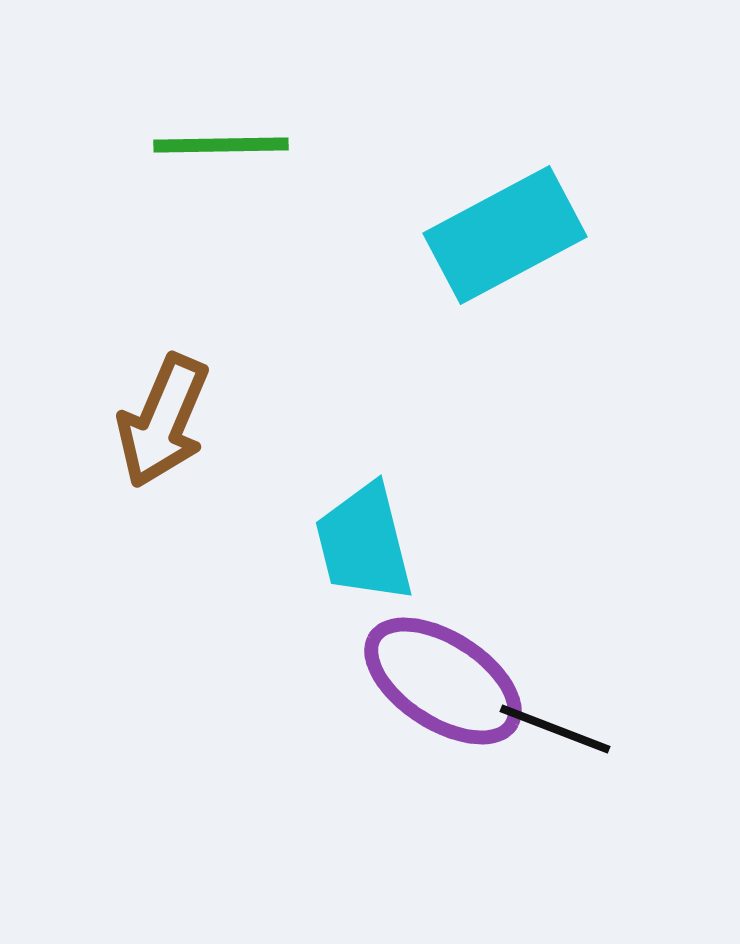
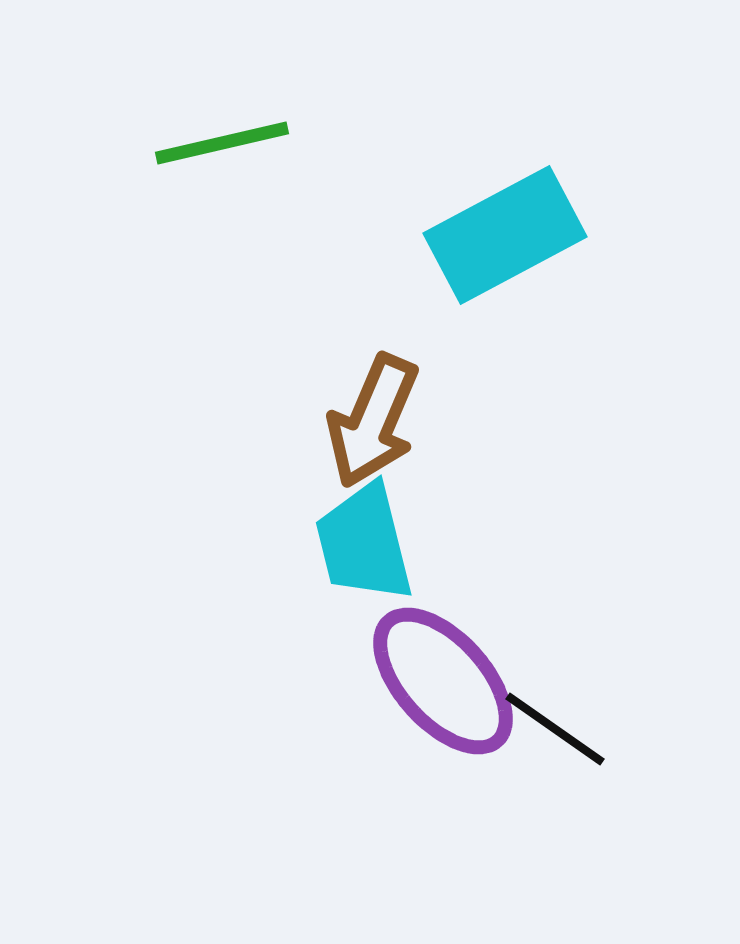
green line: moved 1 px right, 2 px up; rotated 12 degrees counterclockwise
brown arrow: moved 210 px right
purple ellipse: rotated 15 degrees clockwise
black line: rotated 14 degrees clockwise
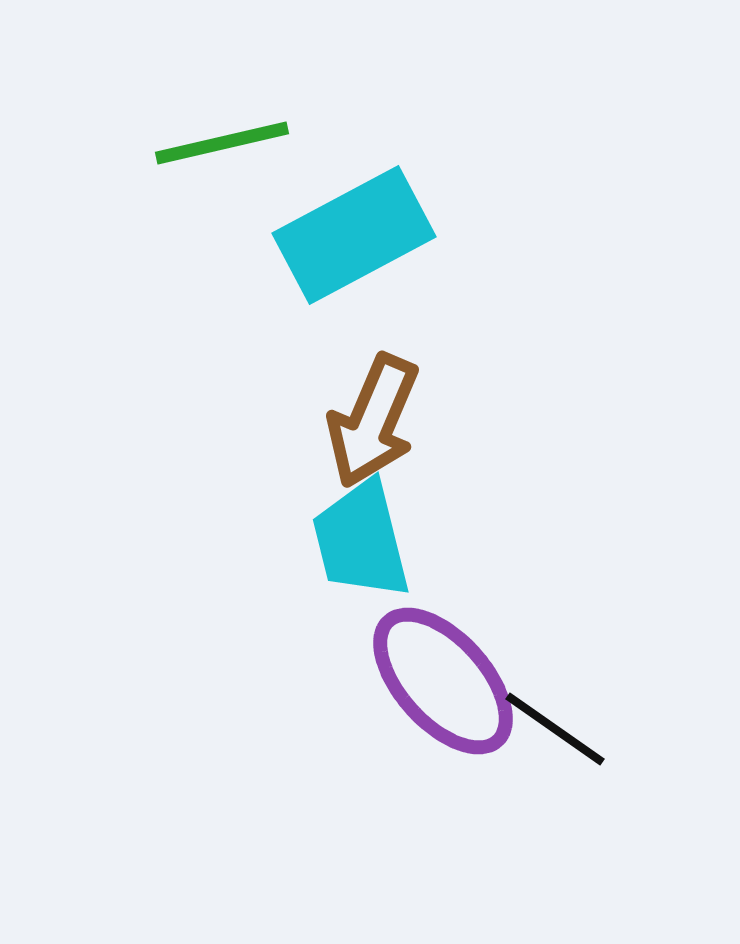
cyan rectangle: moved 151 px left
cyan trapezoid: moved 3 px left, 3 px up
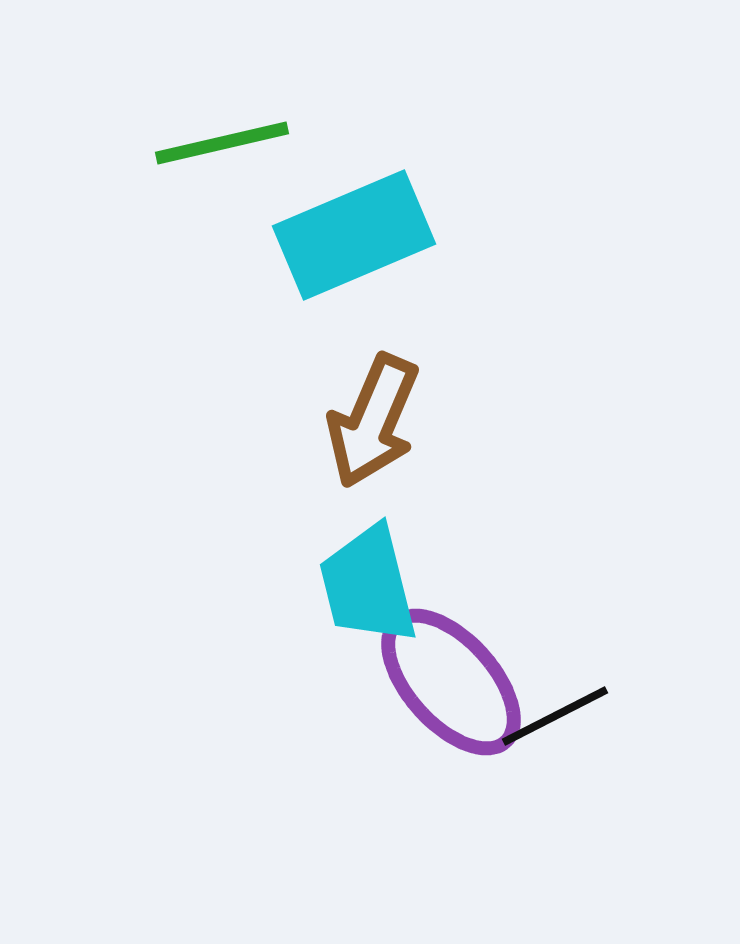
cyan rectangle: rotated 5 degrees clockwise
cyan trapezoid: moved 7 px right, 45 px down
purple ellipse: moved 8 px right, 1 px down
black line: moved 13 px up; rotated 62 degrees counterclockwise
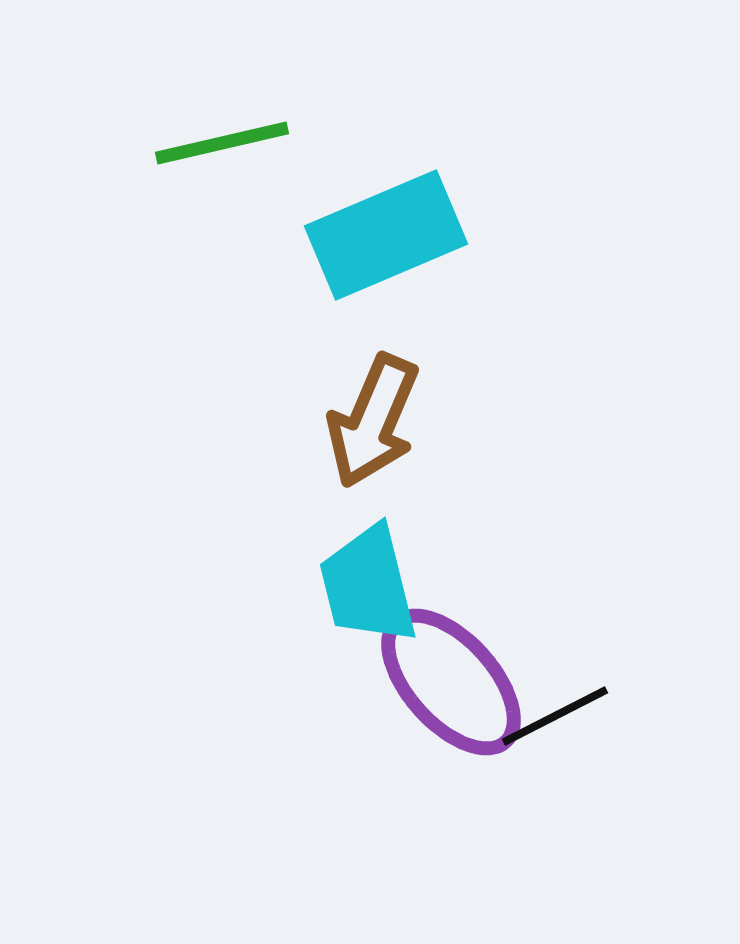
cyan rectangle: moved 32 px right
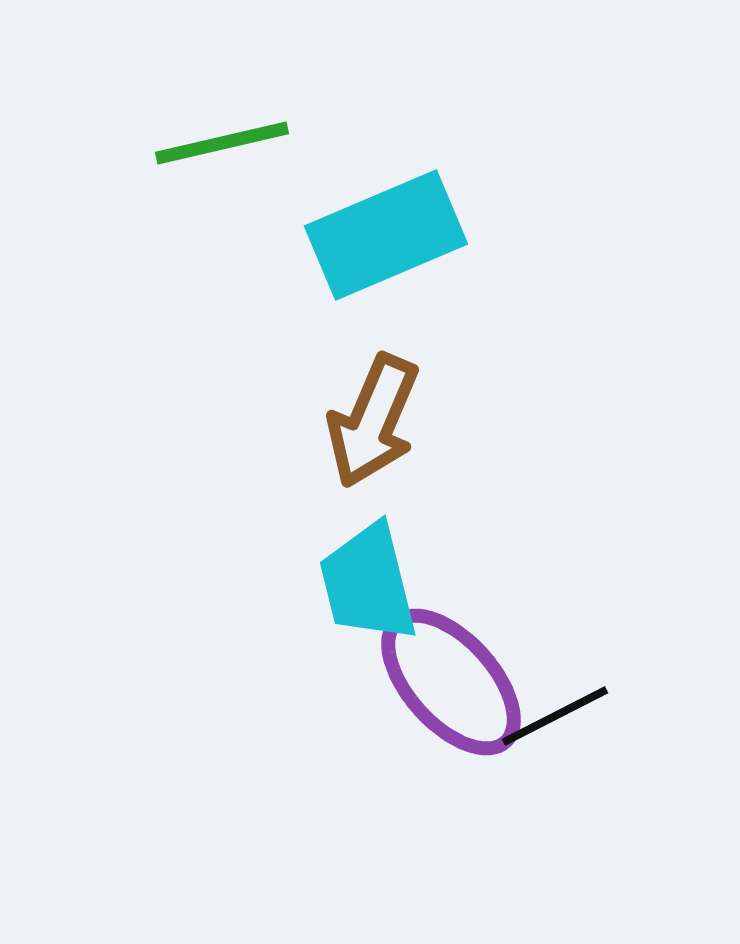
cyan trapezoid: moved 2 px up
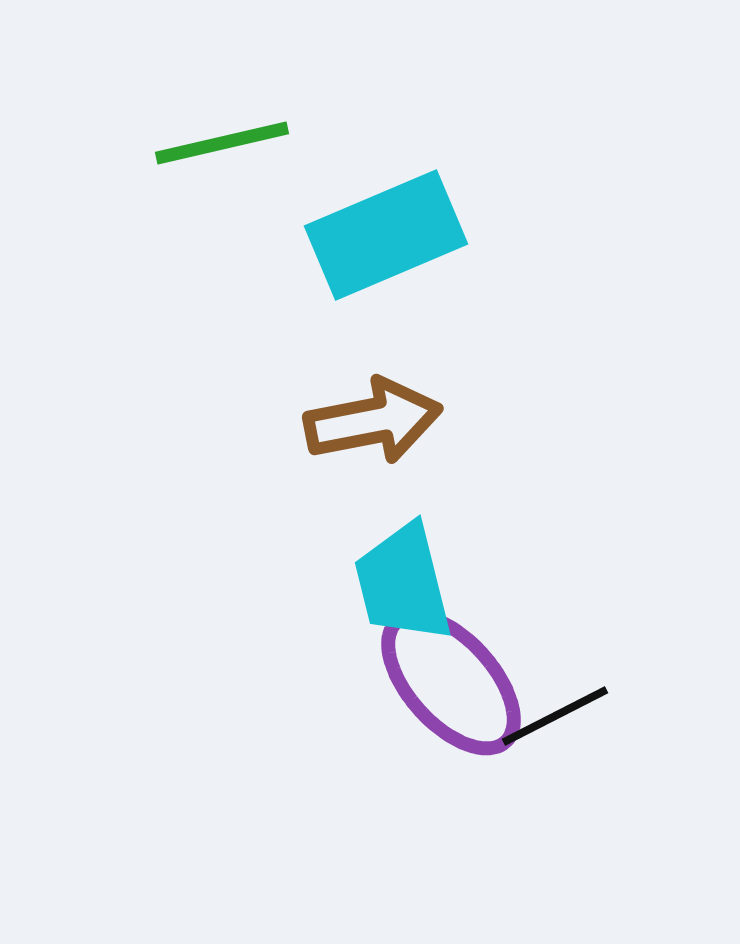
brown arrow: rotated 124 degrees counterclockwise
cyan trapezoid: moved 35 px right
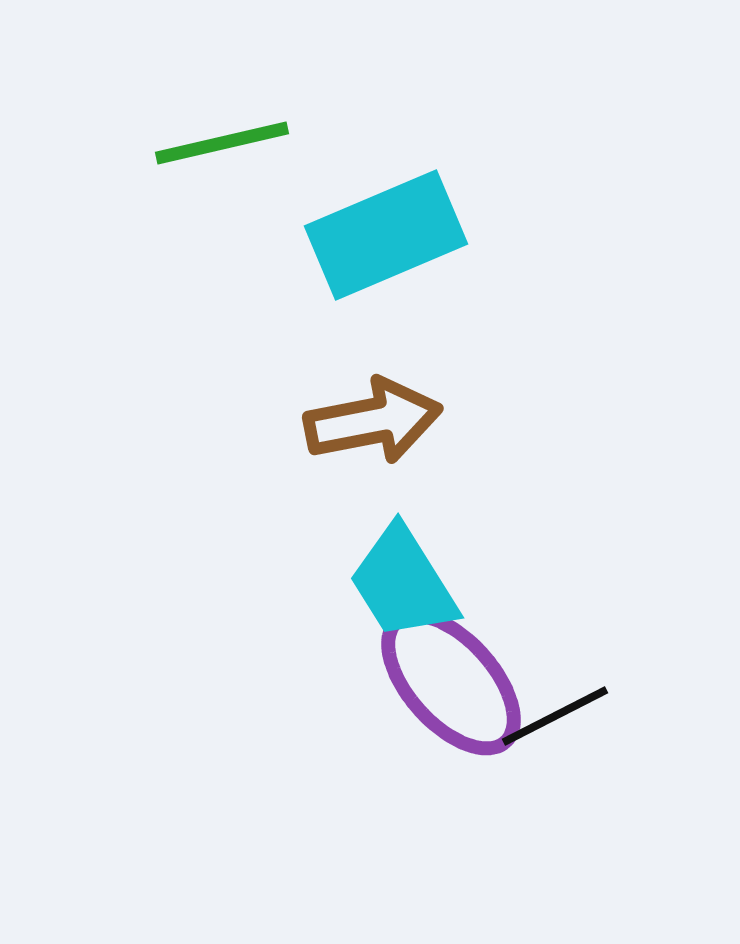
cyan trapezoid: rotated 18 degrees counterclockwise
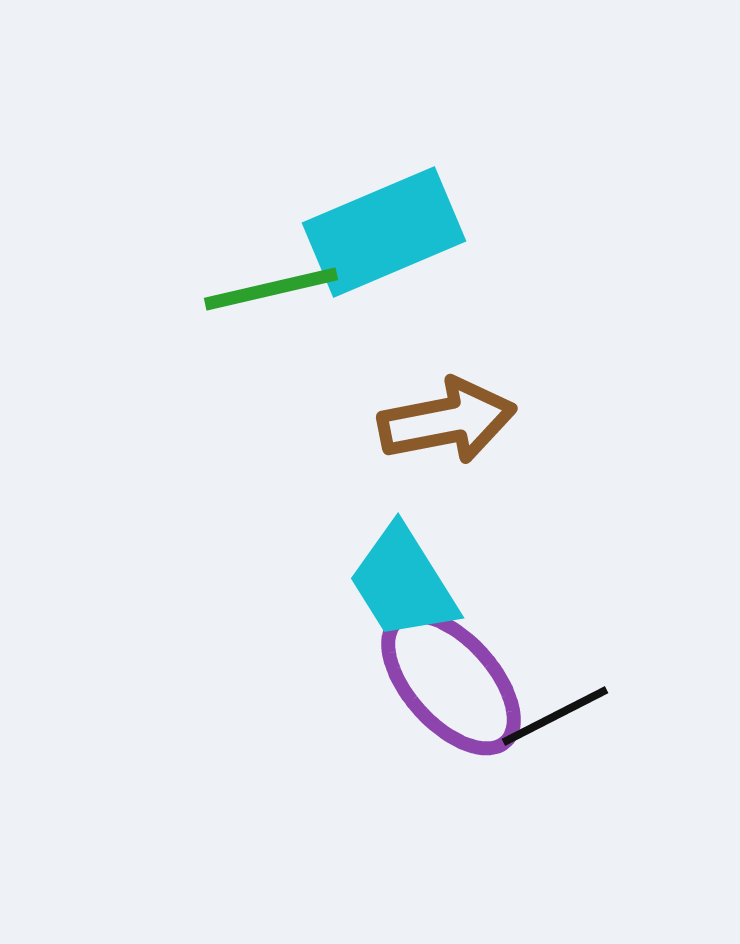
green line: moved 49 px right, 146 px down
cyan rectangle: moved 2 px left, 3 px up
brown arrow: moved 74 px right
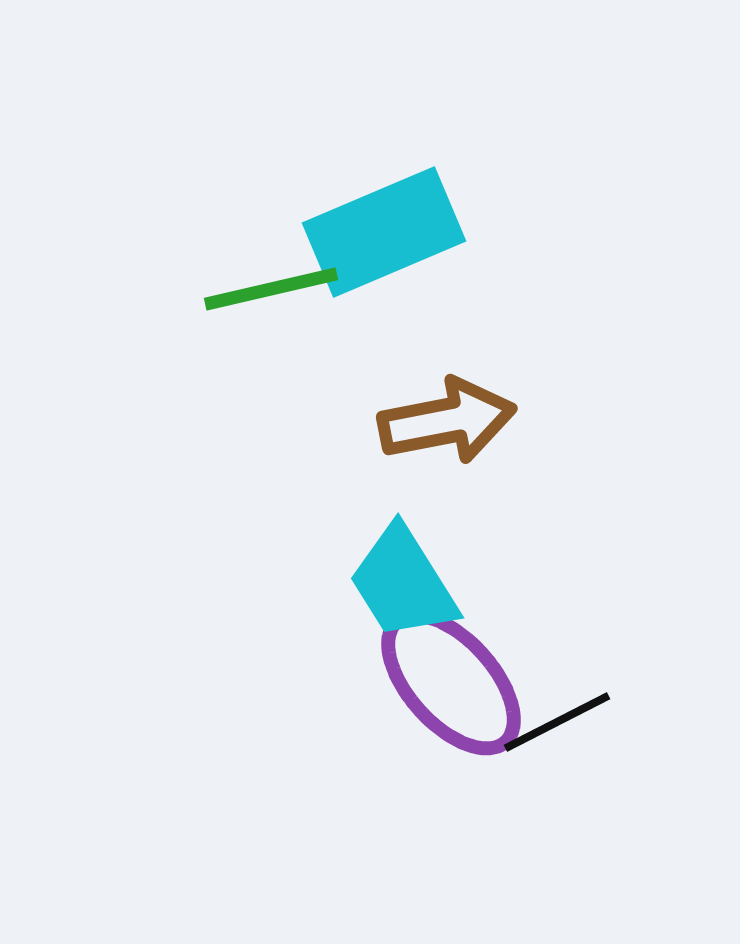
black line: moved 2 px right, 6 px down
